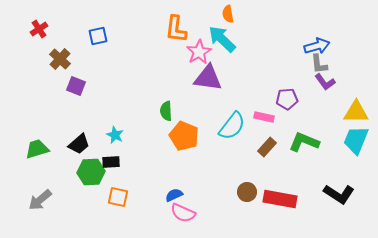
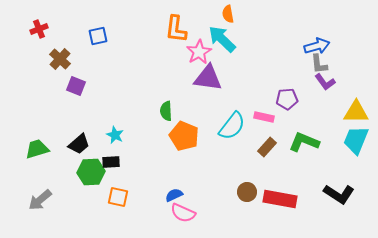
red cross: rotated 12 degrees clockwise
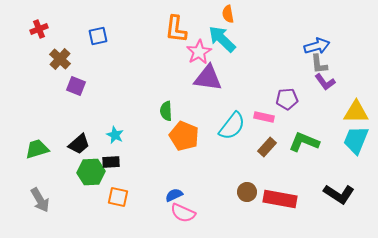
gray arrow: rotated 80 degrees counterclockwise
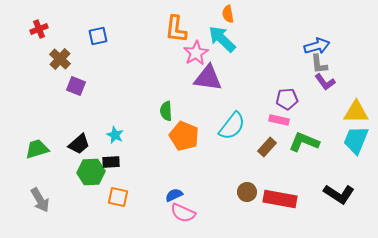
pink star: moved 3 px left, 1 px down
pink rectangle: moved 15 px right, 3 px down
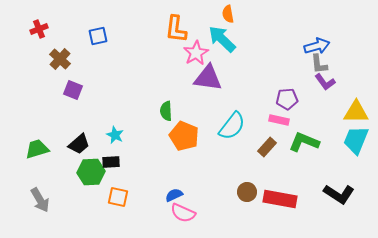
purple square: moved 3 px left, 4 px down
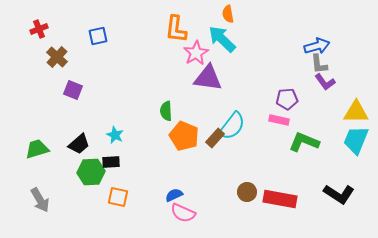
brown cross: moved 3 px left, 2 px up
brown rectangle: moved 52 px left, 9 px up
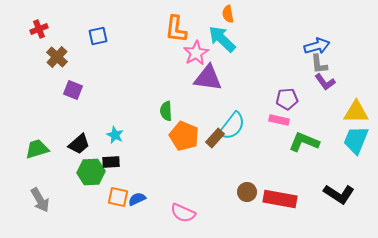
blue semicircle: moved 37 px left, 4 px down
